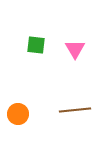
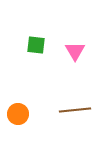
pink triangle: moved 2 px down
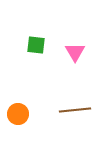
pink triangle: moved 1 px down
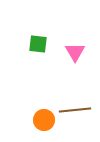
green square: moved 2 px right, 1 px up
orange circle: moved 26 px right, 6 px down
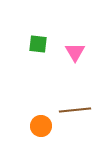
orange circle: moved 3 px left, 6 px down
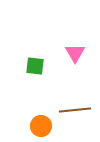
green square: moved 3 px left, 22 px down
pink triangle: moved 1 px down
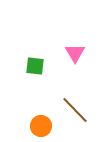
brown line: rotated 52 degrees clockwise
